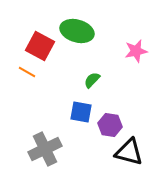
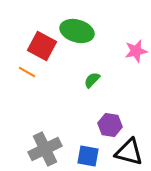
red square: moved 2 px right
blue square: moved 7 px right, 44 px down
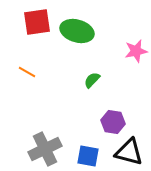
red square: moved 5 px left, 24 px up; rotated 36 degrees counterclockwise
purple hexagon: moved 3 px right, 3 px up
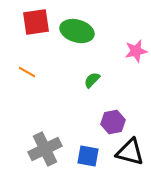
red square: moved 1 px left
purple hexagon: rotated 20 degrees counterclockwise
black triangle: moved 1 px right
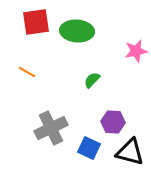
green ellipse: rotated 12 degrees counterclockwise
purple hexagon: rotated 15 degrees clockwise
gray cross: moved 6 px right, 21 px up
blue square: moved 1 px right, 8 px up; rotated 15 degrees clockwise
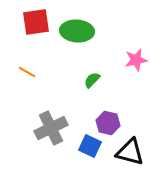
pink star: moved 9 px down
purple hexagon: moved 5 px left, 1 px down; rotated 10 degrees clockwise
blue square: moved 1 px right, 2 px up
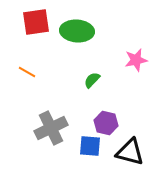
purple hexagon: moved 2 px left
blue square: rotated 20 degrees counterclockwise
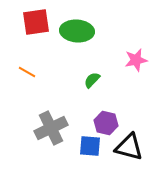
black triangle: moved 1 px left, 5 px up
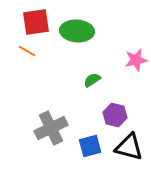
orange line: moved 21 px up
green semicircle: rotated 12 degrees clockwise
purple hexagon: moved 9 px right, 8 px up
blue square: rotated 20 degrees counterclockwise
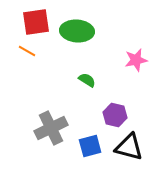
green semicircle: moved 5 px left; rotated 66 degrees clockwise
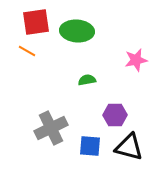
green semicircle: rotated 42 degrees counterclockwise
purple hexagon: rotated 15 degrees counterclockwise
blue square: rotated 20 degrees clockwise
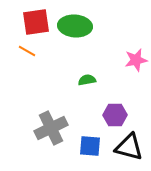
green ellipse: moved 2 px left, 5 px up
